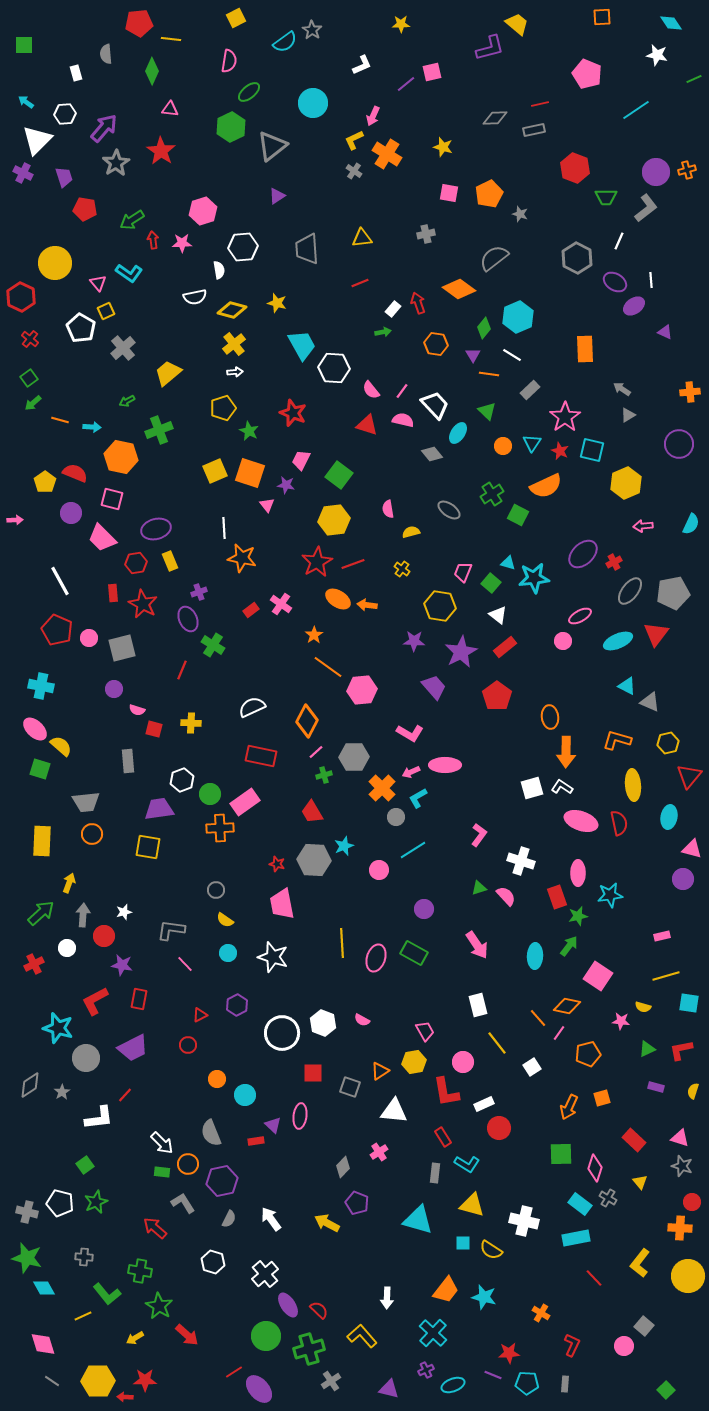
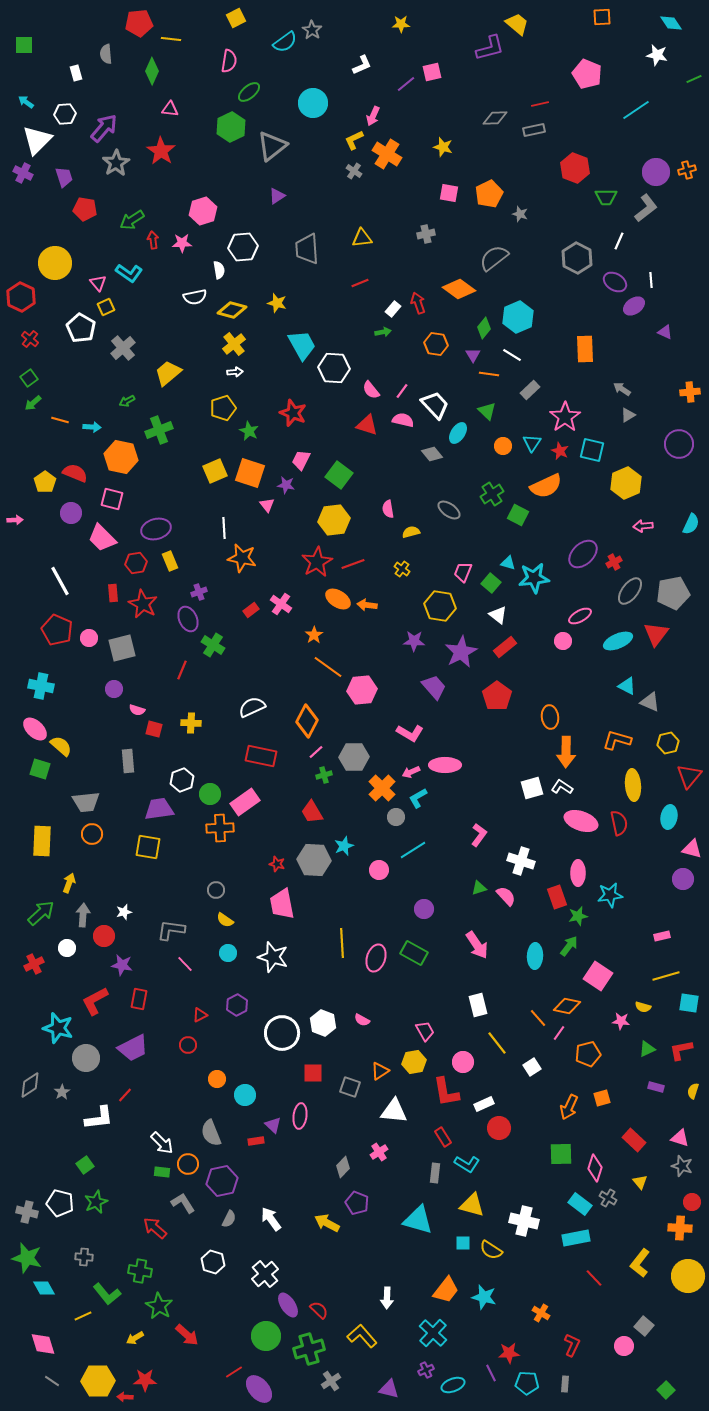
yellow square at (106, 311): moved 4 px up
purple line at (493, 1375): moved 2 px left, 2 px up; rotated 42 degrees clockwise
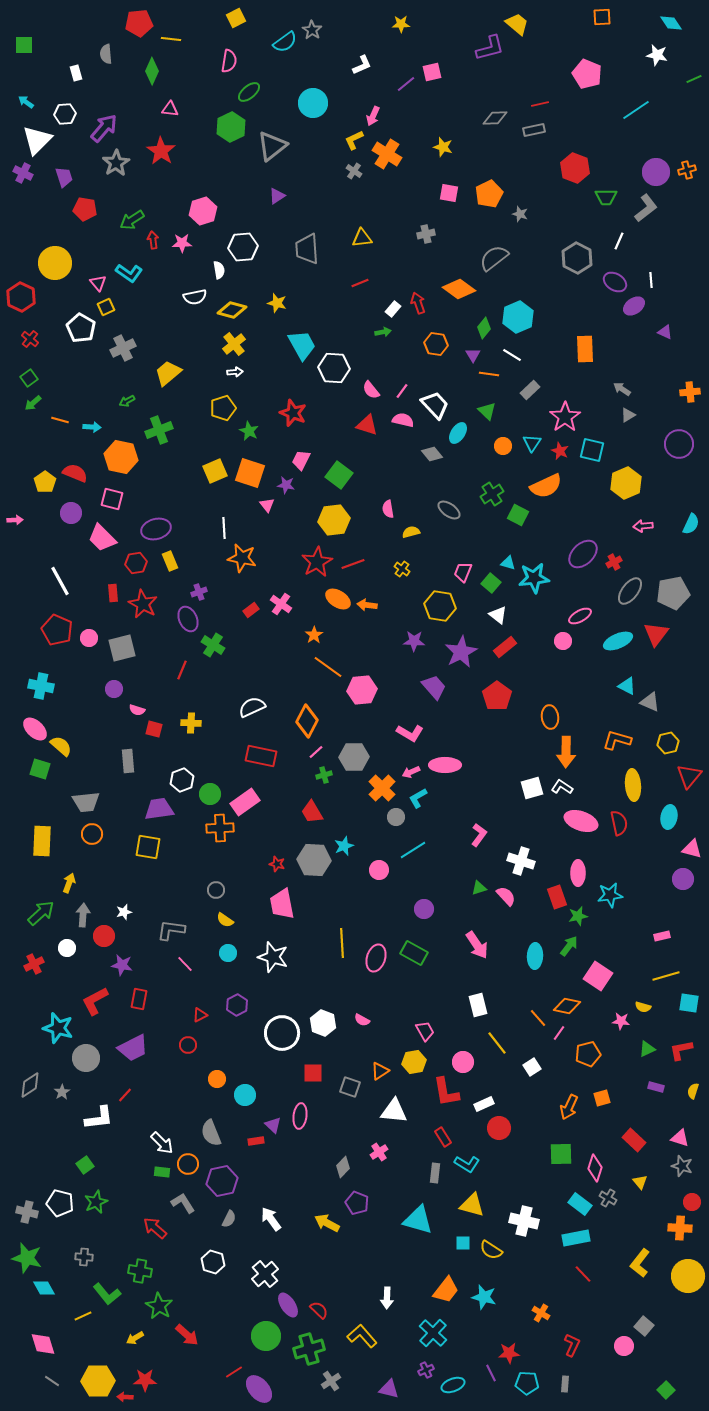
gray cross at (123, 348): rotated 15 degrees clockwise
red line at (594, 1278): moved 11 px left, 4 px up
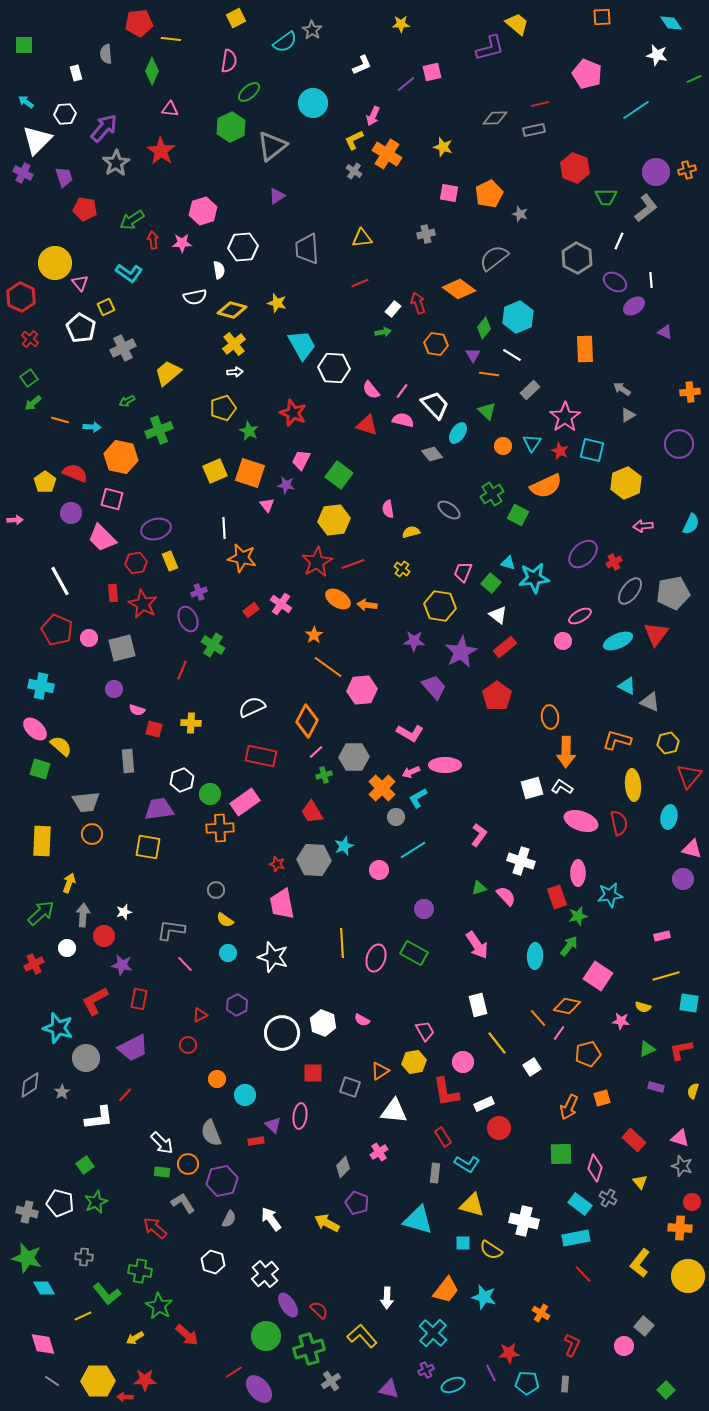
pink triangle at (98, 283): moved 18 px left
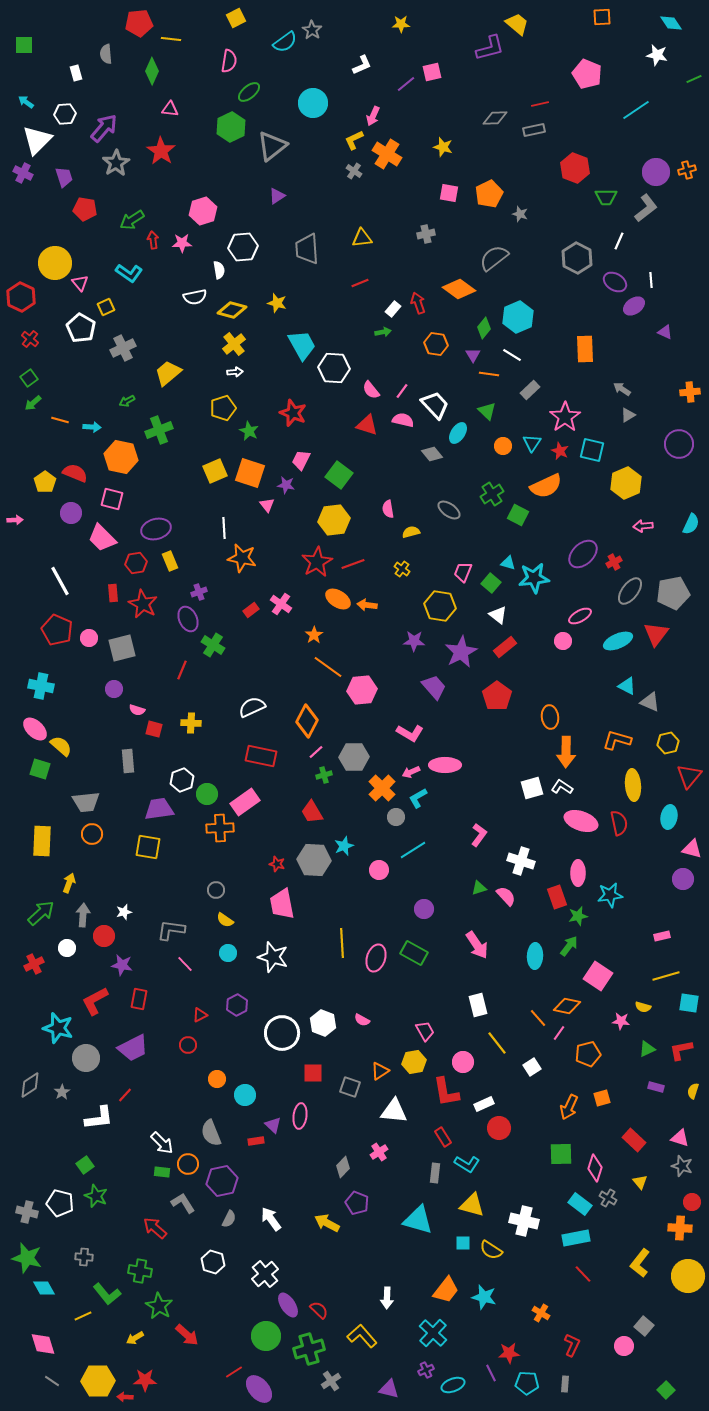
green circle at (210, 794): moved 3 px left
green star at (96, 1202): moved 6 px up; rotated 25 degrees counterclockwise
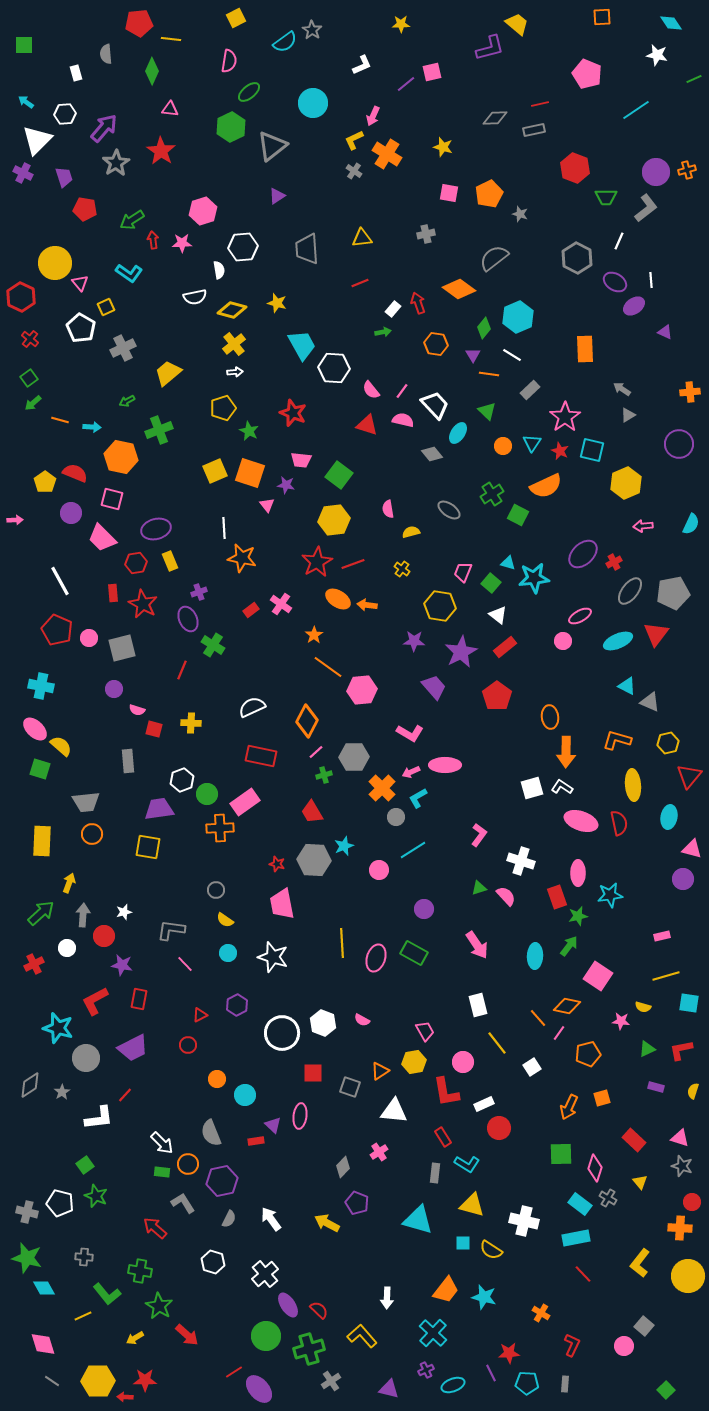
pink trapezoid at (301, 460): rotated 110 degrees counterclockwise
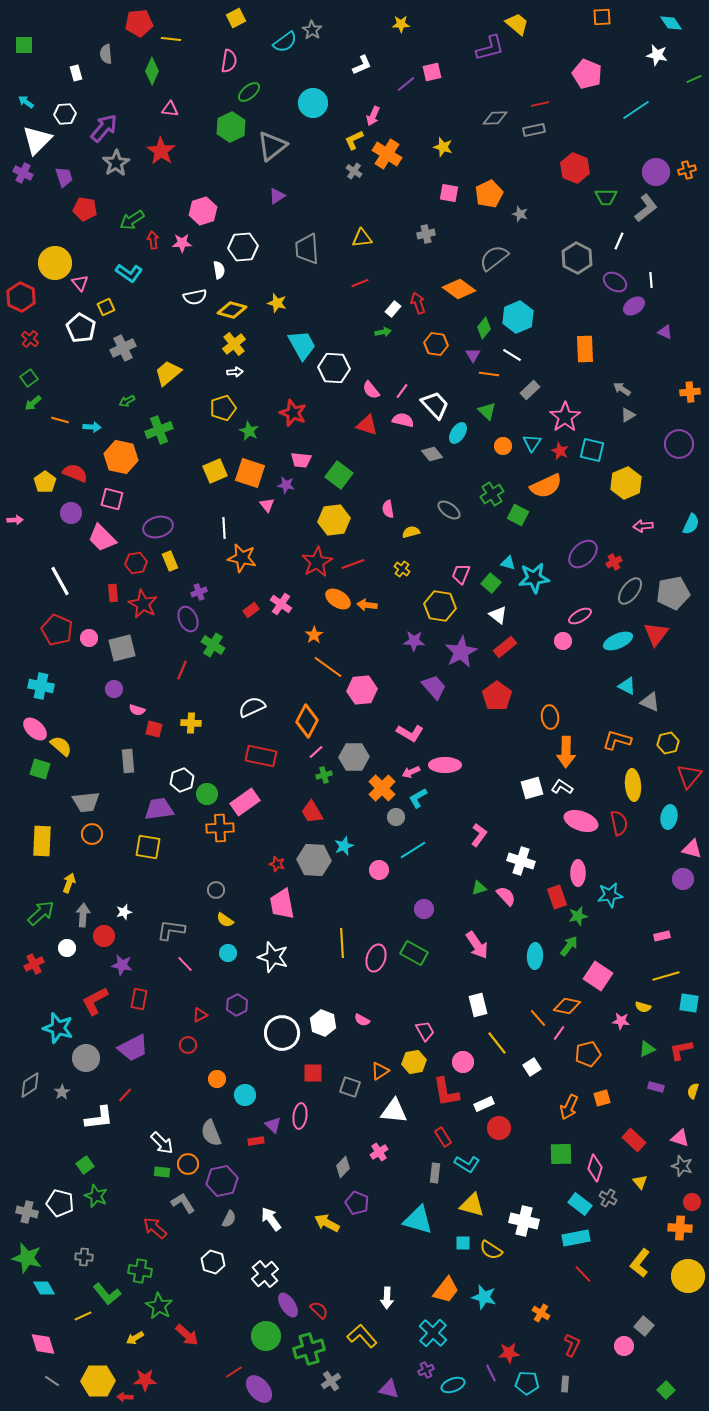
purple ellipse at (156, 529): moved 2 px right, 2 px up
pink trapezoid at (463, 572): moved 2 px left, 2 px down
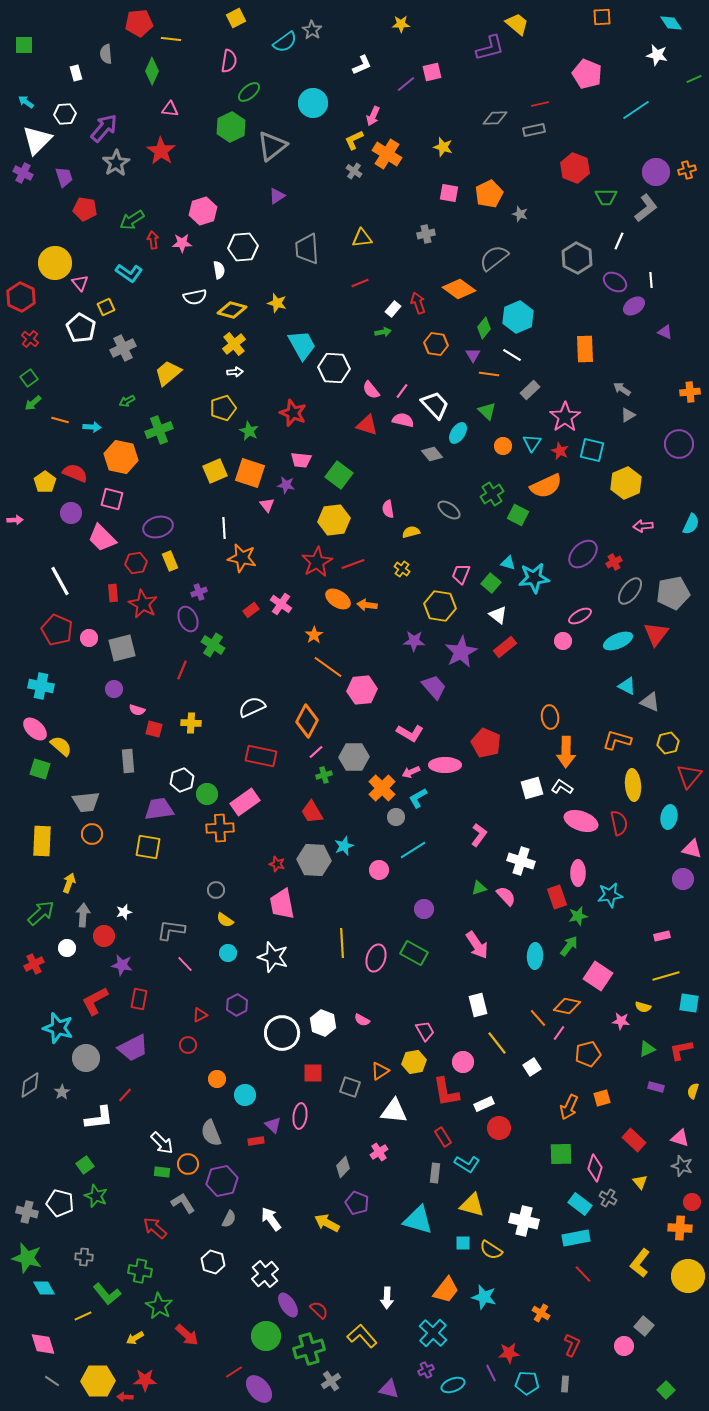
red pentagon at (497, 696): moved 11 px left, 47 px down; rotated 12 degrees counterclockwise
